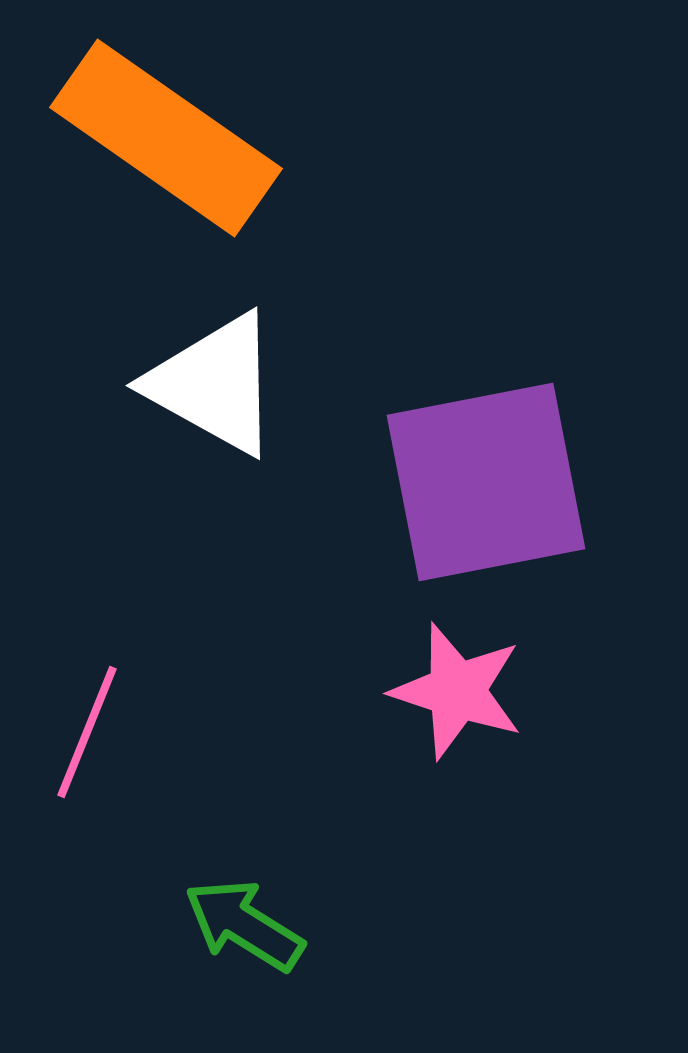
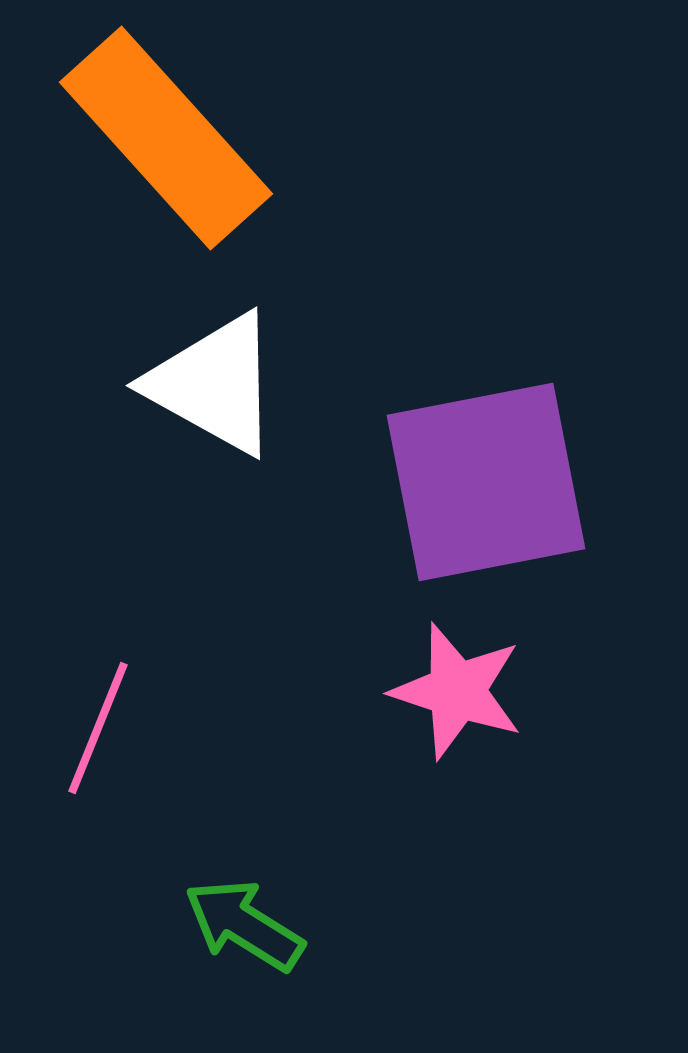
orange rectangle: rotated 13 degrees clockwise
pink line: moved 11 px right, 4 px up
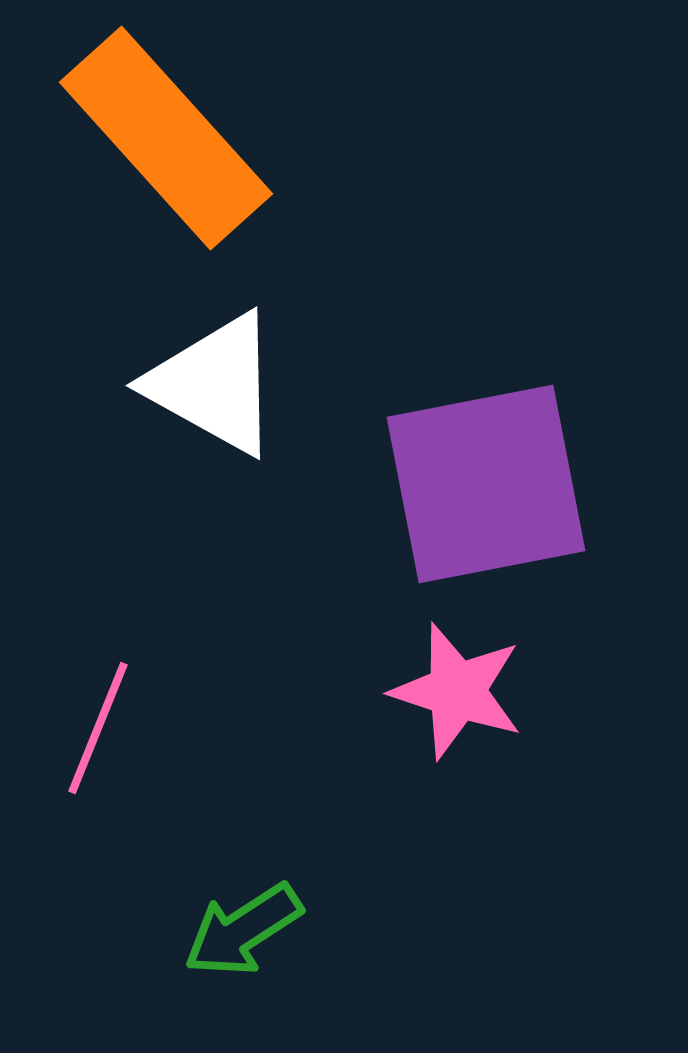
purple square: moved 2 px down
green arrow: moved 1 px left, 5 px down; rotated 65 degrees counterclockwise
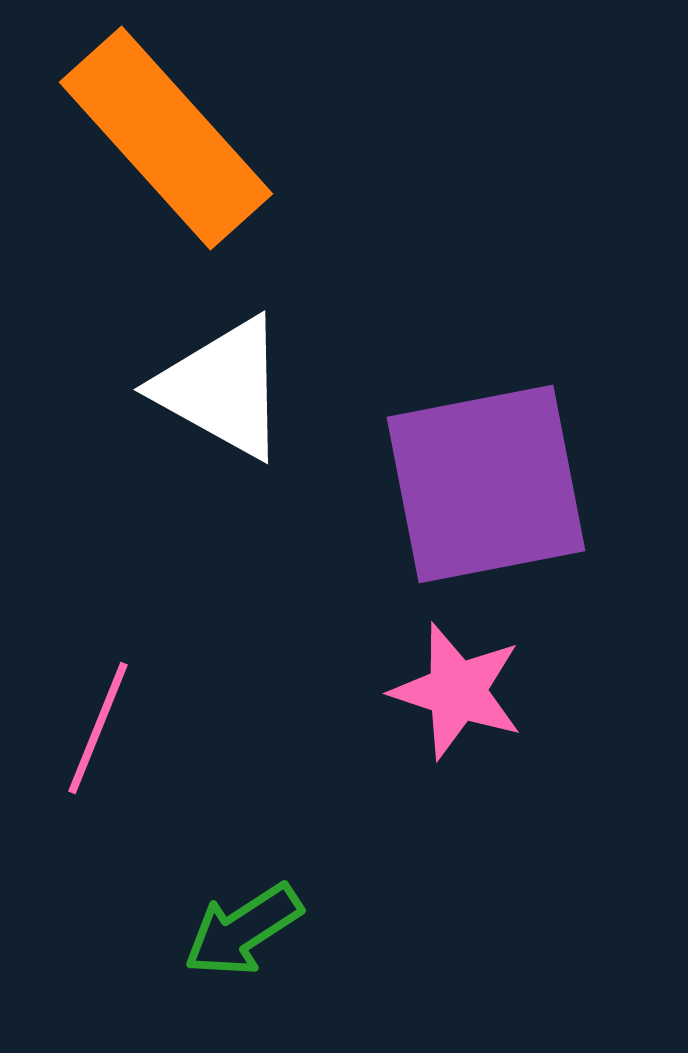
white triangle: moved 8 px right, 4 px down
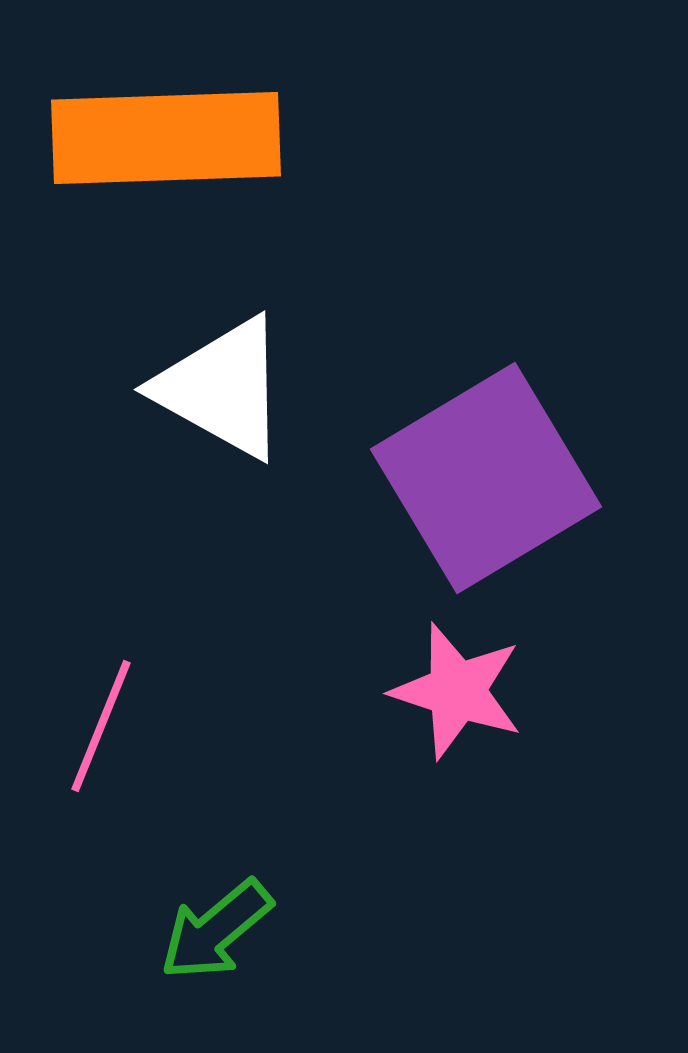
orange rectangle: rotated 50 degrees counterclockwise
purple square: moved 6 px up; rotated 20 degrees counterclockwise
pink line: moved 3 px right, 2 px up
green arrow: moved 27 px left; rotated 7 degrees counterclockwise
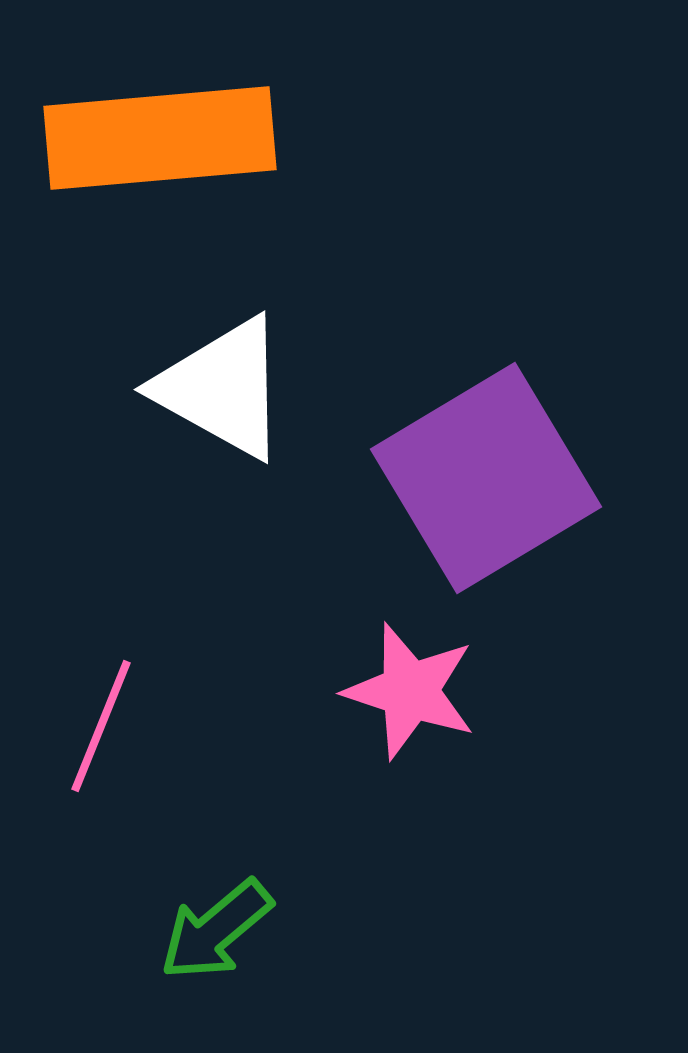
orange rectangle: moved 6 px left; rotated 3 degrees counterclockwise
pink star: moved 47 px left
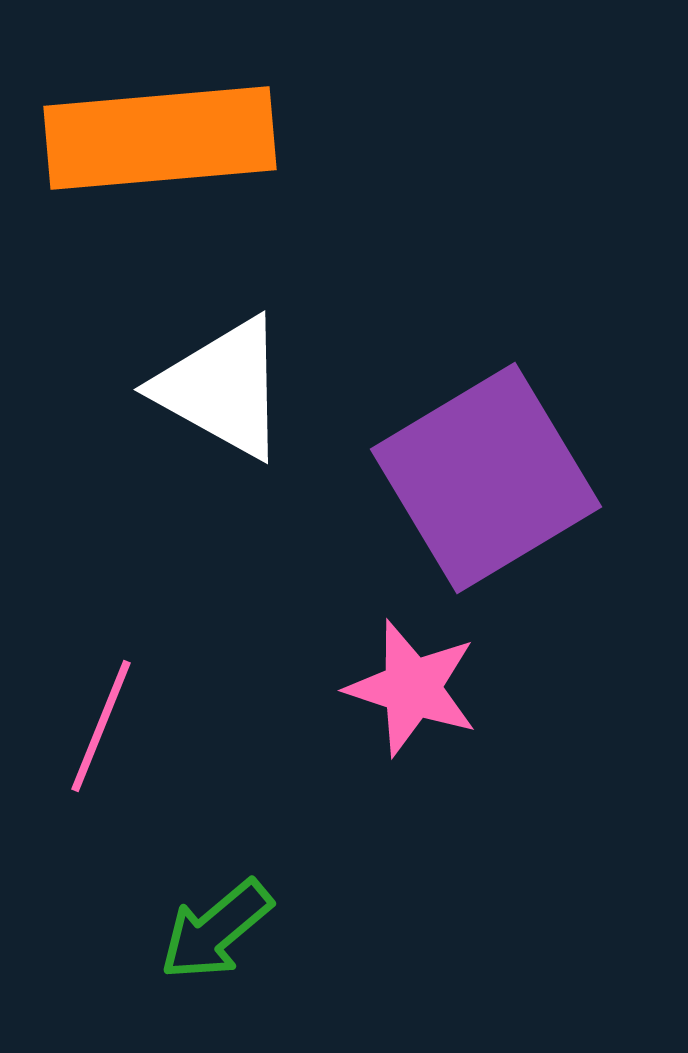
pink star: moved 2 px right, 3 px up
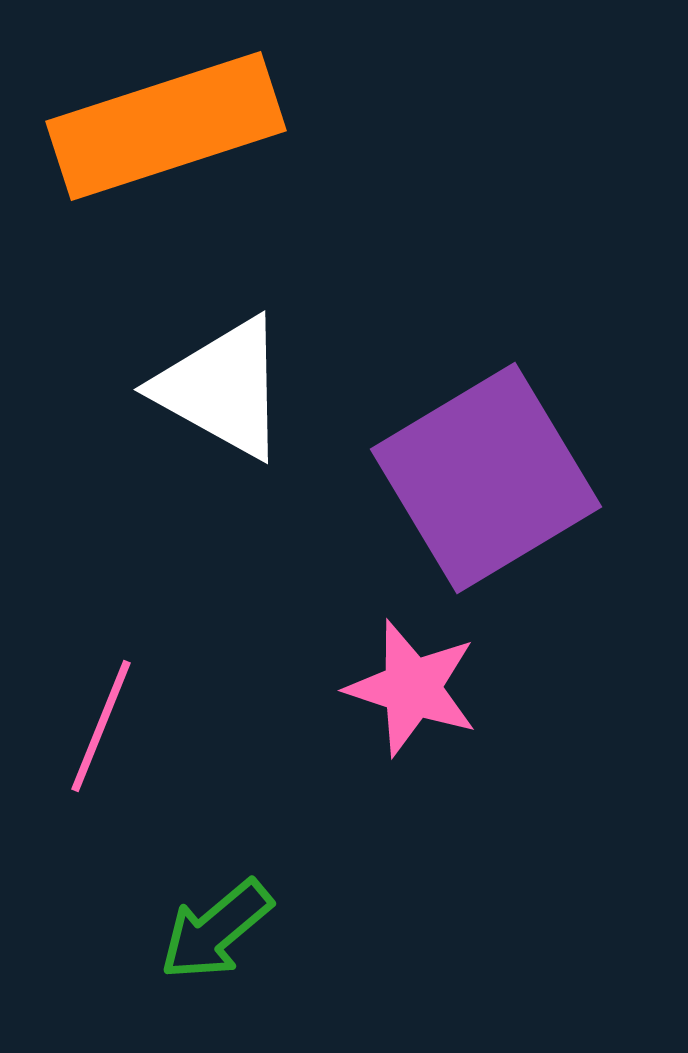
orange rectangle: moved 6 px right, 12 px up; rotated 13 degrees counterclockwise
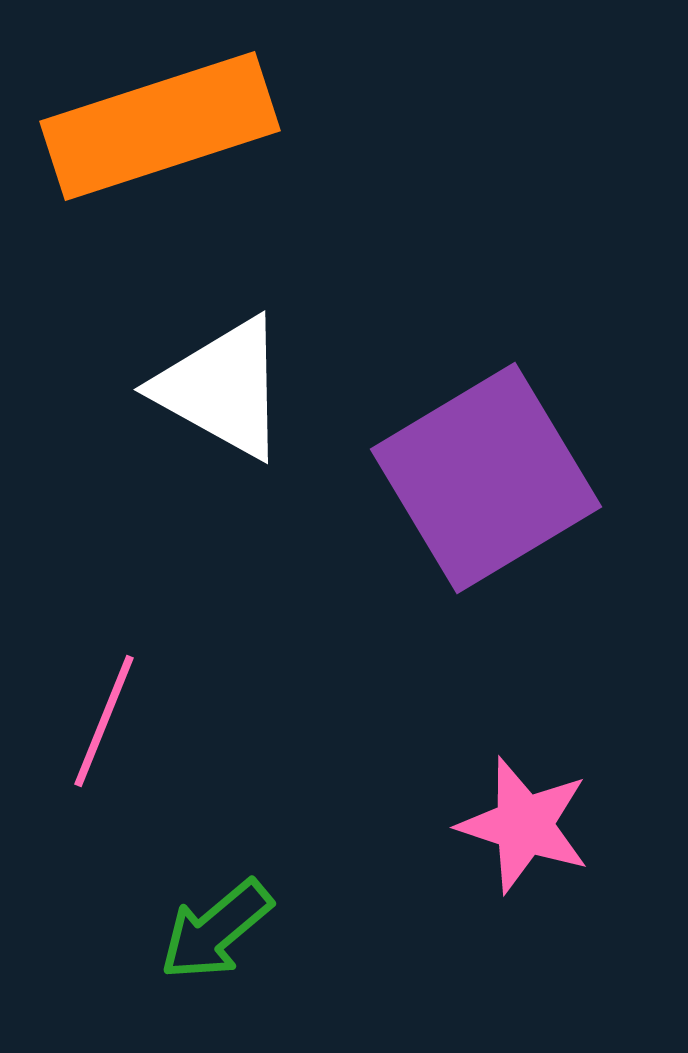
orange rectangle: moved 6 px left
pink star: moved 112 px right, 137 px down
pink line: moved 3 px right, 5 px up
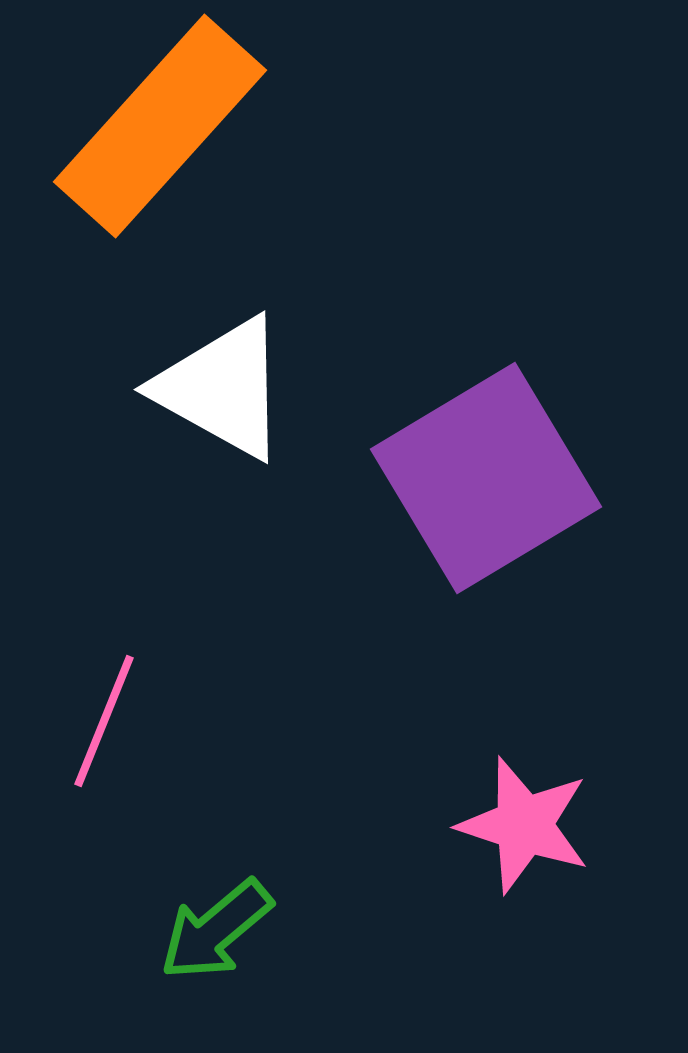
orange rectangle: rotated 30 degrees counterclockwise
